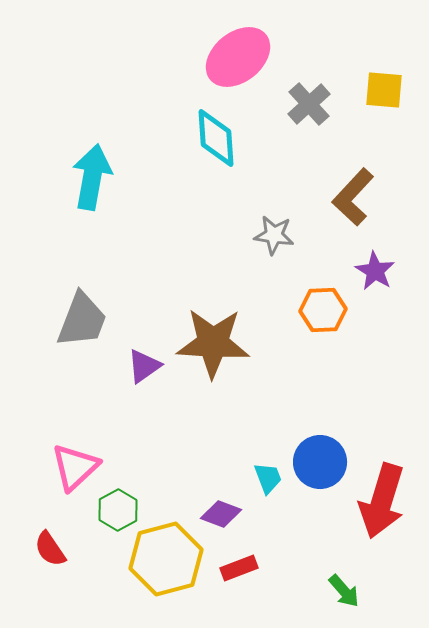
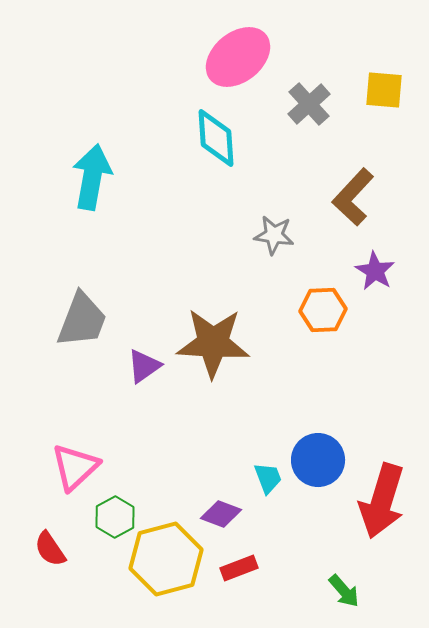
blue circle: moved 2 px left, 2 px up
green hexagon: moved 3 px left, 7 px down
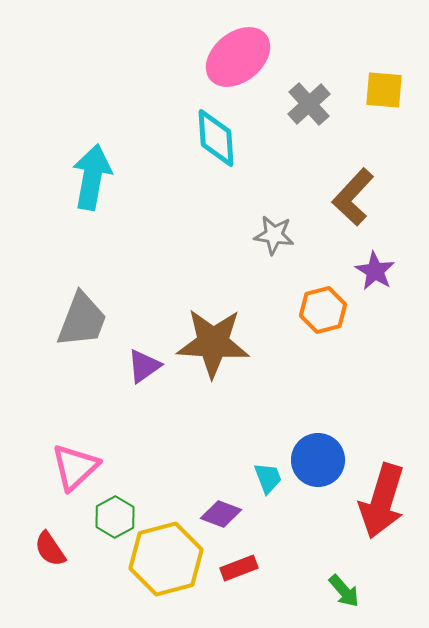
orange hexagon: rotated 12 degrees counterclockwise
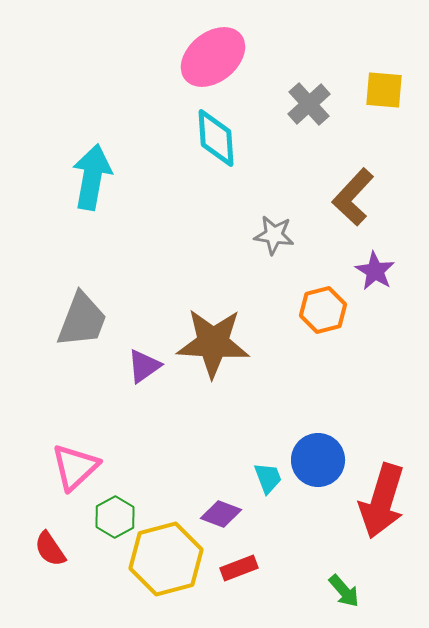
pink ellipse: moved 25 px left
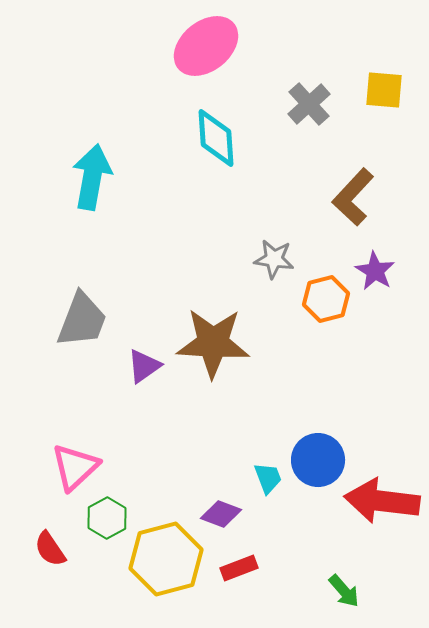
pink ellipse: moved 7 px left, 11 px up
gray star: moved 24 px down
orange hexagon: moved 3 px right, 11 px up
red arrow: rotated 80 degrees clockwise
green hexagon: moved 8 px left, 1 px down
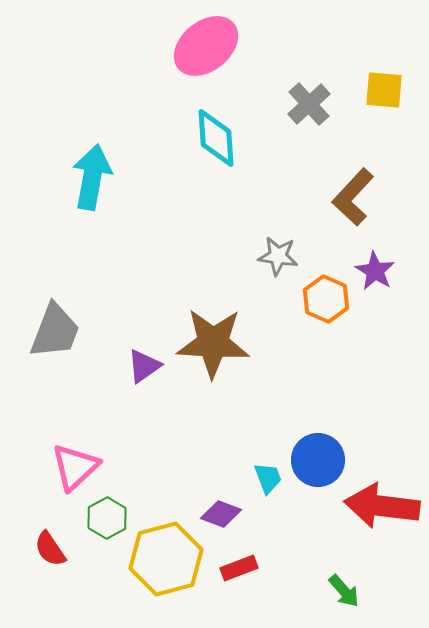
gray star: moved 4 px right, 3 px up
orange hexagon: rotated 21 degrees counterclockwise
gray trapezoid: moved 27 px left, 11 px down
red arrow: moved 5 px down
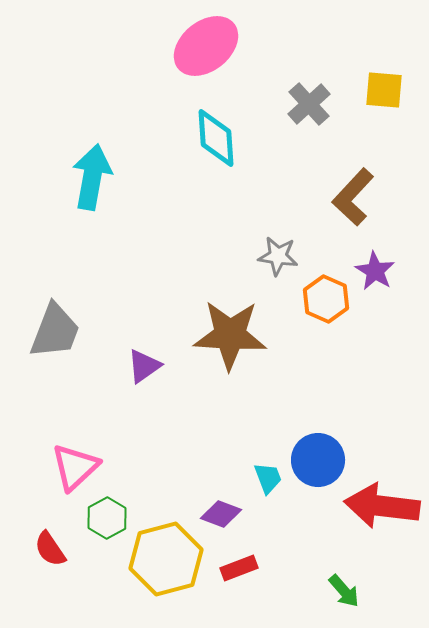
brown star: moved 17 px right, 8 px up
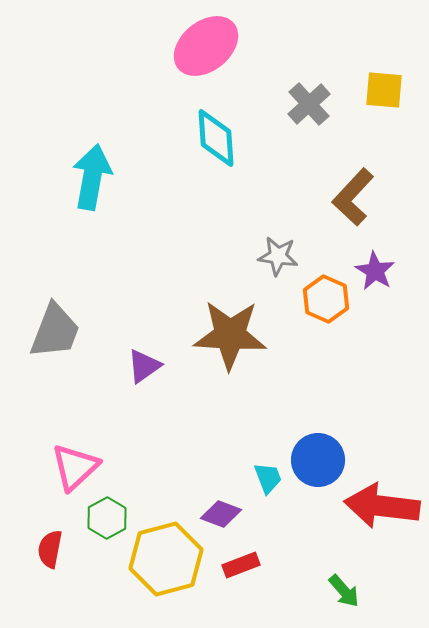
red semicircle: rotated 45 degrees clockwise
red rectangle: moved 2 px right, 3 px up
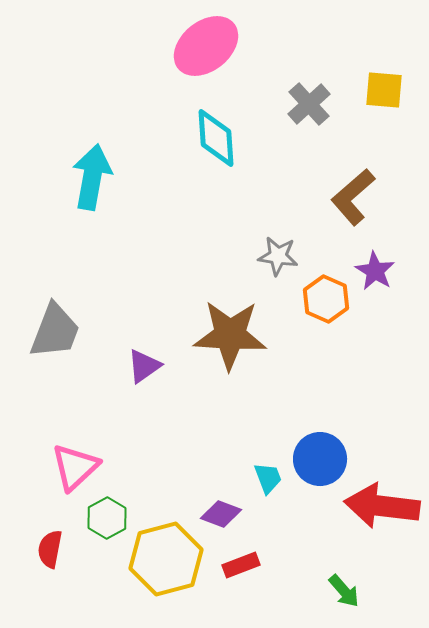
brown L-shape: rotated 6 degrees clockwise
blue circle: moved 2 px right, 1 px up
